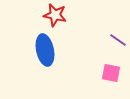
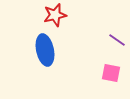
red star: rotated 25 degrees counterclockwise
purple line: moved 1 px left
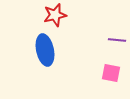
purple line: rotated 30 degrees counterclockwise
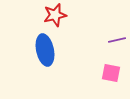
purple line: rotated 18 degrees counterclockwise
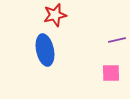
pink square: rotated 12 degrees counterclockwise
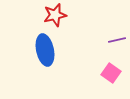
pink square: rotated 36 degrees clockwise
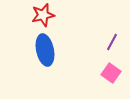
red star: moved 12 px left
purple line: moved 5 px left, 2 px down; rotated 48 degrees counterclockwise
